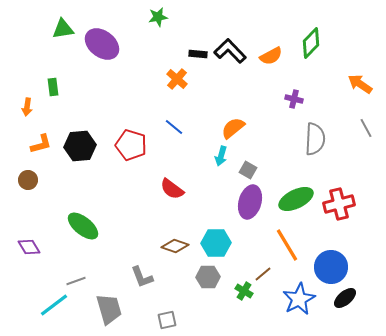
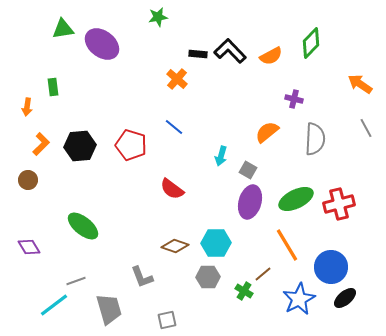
orange semicircle at (233, 128): moved 34 px right, 4 px down
orange L-shape at (41, 144): rotated 30 degrees counterclockwise
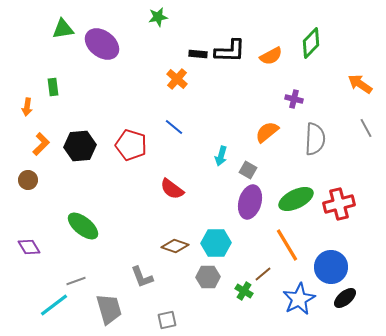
black L-shape at (230, 51): rotated 136 degrees clockwise
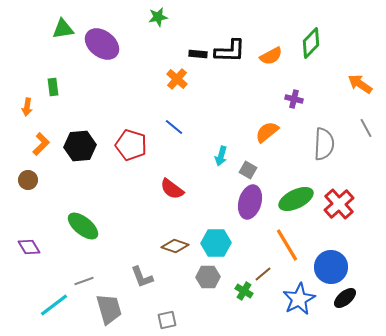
gray semicircle at (315, 139): moved 9 px right, 5 px down
red cross at (339, 204): rotated 28 degrees counterclockwise
gray line at (76, 281): moved 8 px right
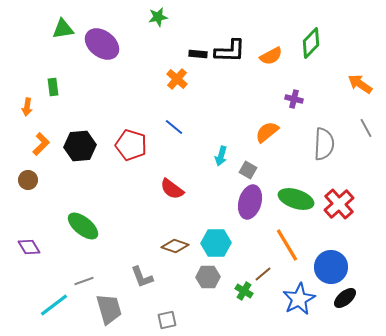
green ellipse at (296, 199): rotated 44 degrees clockwise
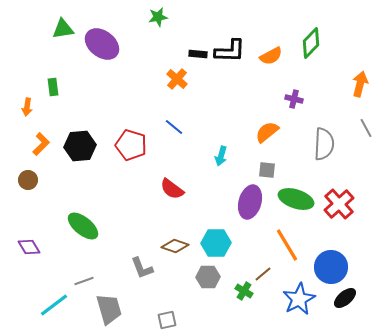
orange arrow at (360, 84): rotated 70 degrees clockwise
gray square at (248, 170): moved 19 px right; rotated 24 degrees counterclockwise
gray L-shape at (142, 277): moved 9 px up
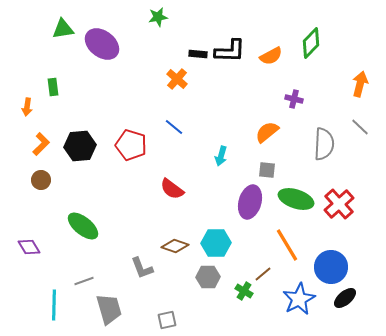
gray line at (366, 128): moved 6 px left, 1 px up; rotated 18 degrees counterclockwise
brown circle at (28, 180): moved 13 px right
cyan line at (54, 305): rotated 52 degrees counterclockwise
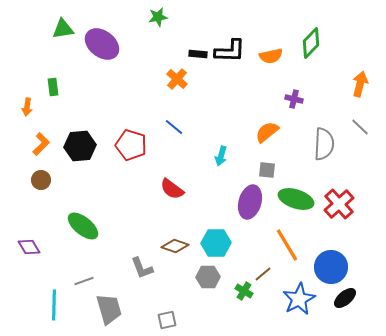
orange semicircle at (271, 56): rotated 15 degrees clockwise
